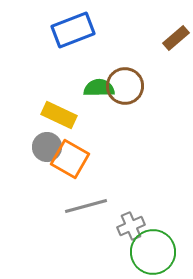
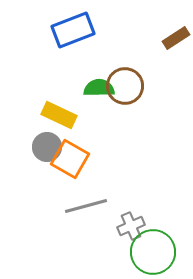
brown rectangle: rotated 8 degrees clockwise
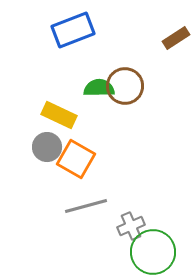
orange square: moved 6 px right
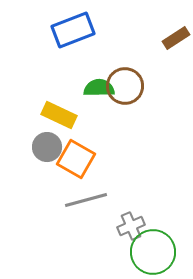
gray line: moved 6 px up
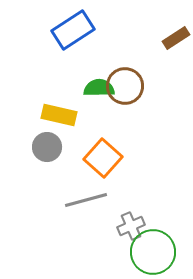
blue rectangle: rotated 12 degrees counterclockwise
yellow rectangle: rotated 12 degrees counterclockwise
orange square: moved 27 px right, 1 px up; rotated 12 degrees clockwise
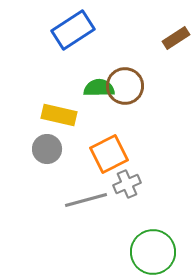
gray circle: moved 2 px down
orange square: moved 6 px right, 4 px up; rotated 21 degrees clockwise
gray cross: moved 4 px left, 42 px up
